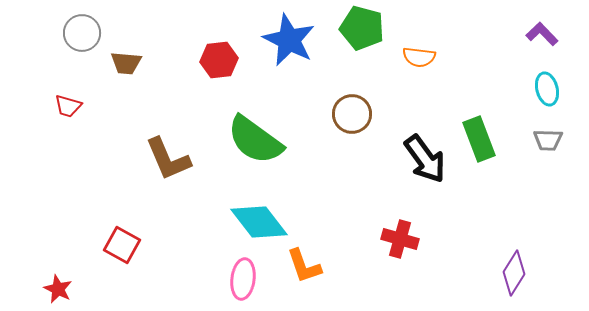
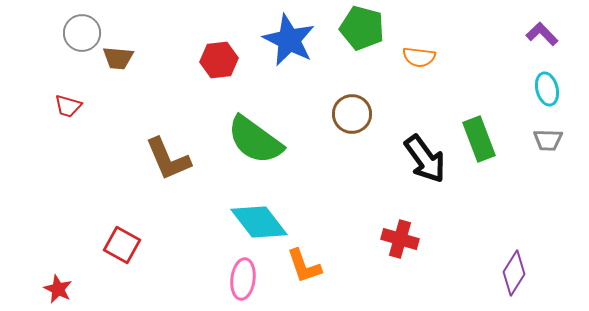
brown trapezoid: moved 8 px left, 5 px up
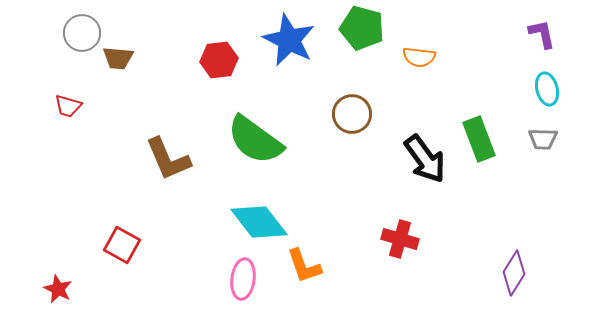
purple L-shape: rotated 32 degrees clockwise
gray trapezoid: moved 5 px left, 1 px up
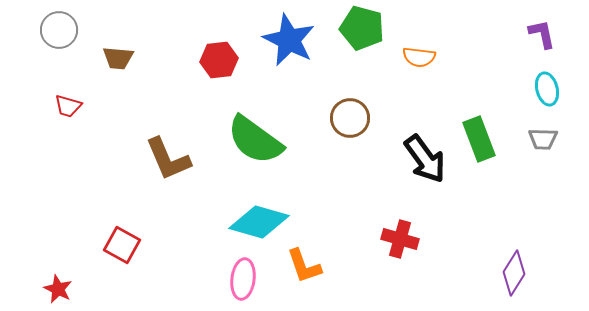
gray circle: moved 23 px left, 3 px up
brown circle: moved 2 px left, 4 px down
cyan diamond: rotated 36 degrees counterclockwise
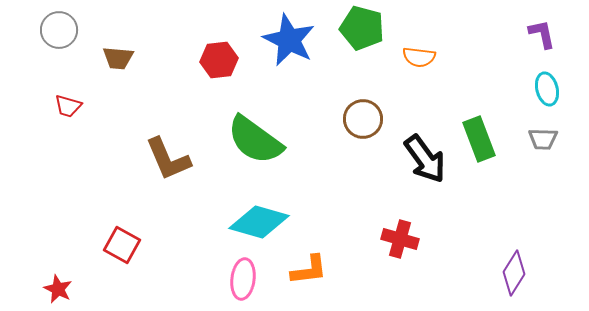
brown circle: moved 13 px right, 1 px down
orange L-shape: moved 5 px right, 4 px down; rotated 78 degrees counterclockwise
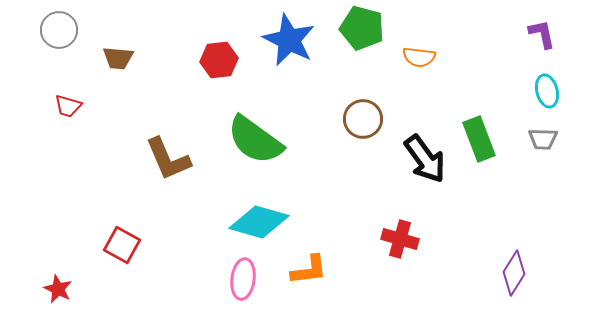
cyan ellipse: moved 2 px down
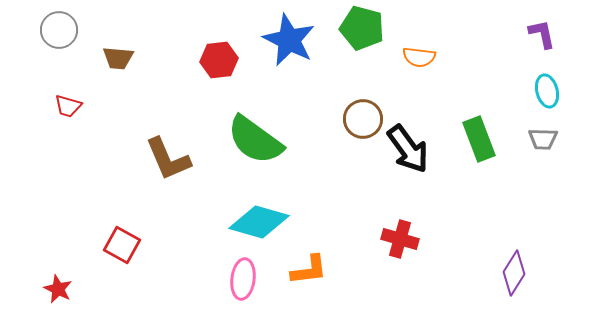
black arrow: moved 17 px left, 10 px up
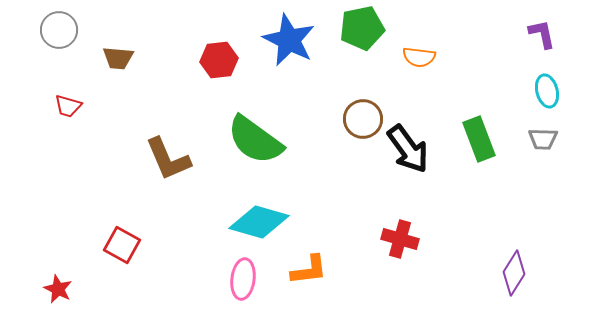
green pentagon: rotated 27 degrees counterclockwise
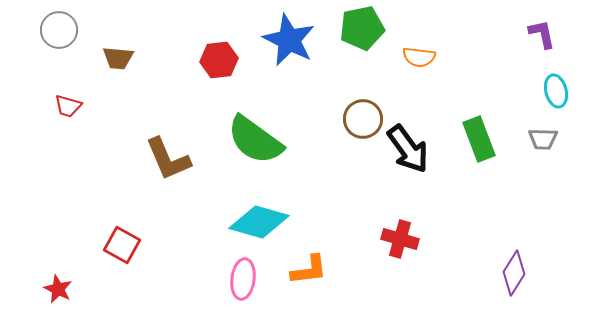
cyan ellipse: moved 9 px right
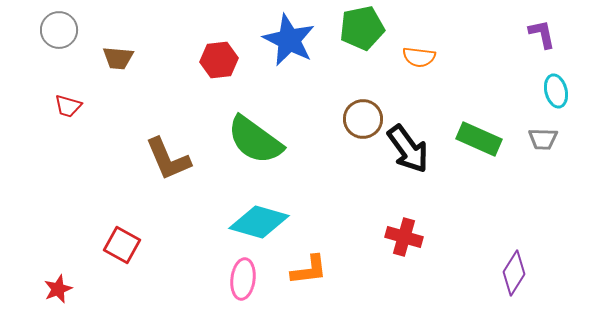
green rectangle: rotated 45 degrees counterclockwise
red cross: moved 4 px right, 2 px up
red star: rotated 24 degrees clockwise
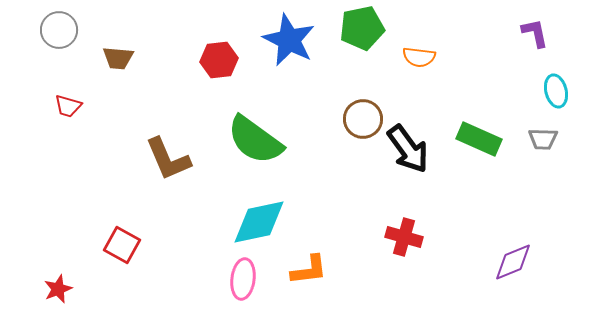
purple L-shape: moved 7 px left, 1 px up
cyan diamond: rotated 28 degrees counterclockwise
purple diamond: moved 1 px left, 11 px up; rotated 36 degrees clockwise
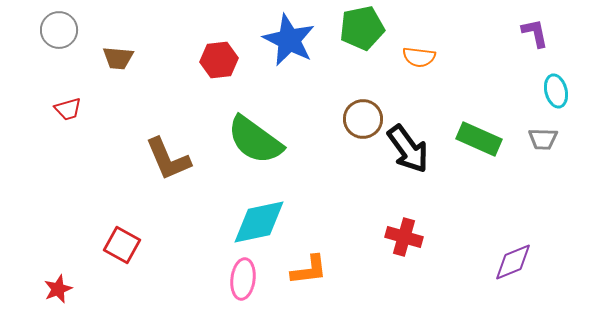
red trapezoid: moved 3 px down; rotated 32 degrees counterclockwise
